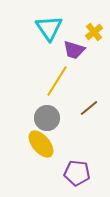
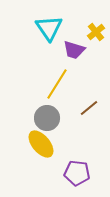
yellow cross: moved 2 px right
yellow line: moved 3 px down
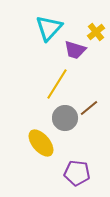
cyan triangle: rotated 16 degrees clockwise
purple trapezoid: moved 1 px right
gray circle: moved 18 px right
yellow ellipse: moved 1 px up
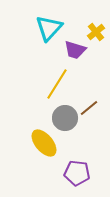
yellow ellipse: moved 3 px right
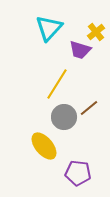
purple trapezoid: moved 5 px right
gray circle: moved 1 px left, 1 px up
yellow ellipse: moved 3 px down
purple pentagon: moved 1 px right
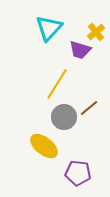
yellow ellipse: rotated 12 degrees counterclockwise
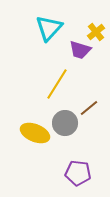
gray circle: moved 1 px right, 6 px down
yellow ellipse: moved 9 px left, 13 px up; rotated 16 degrees counterclockwise
